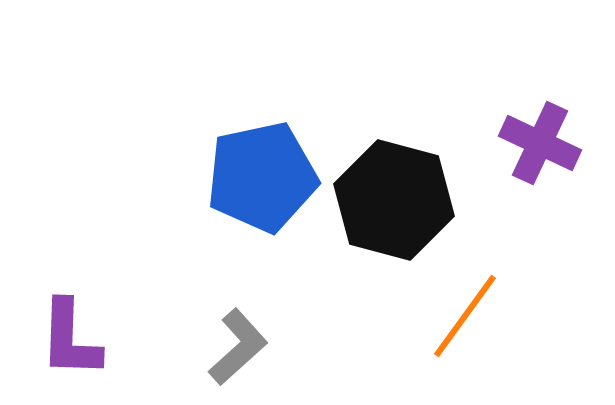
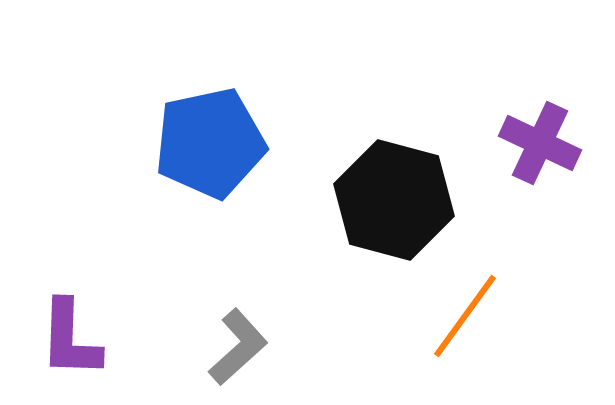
blue pentagon: moved 52 px left, 34 px up
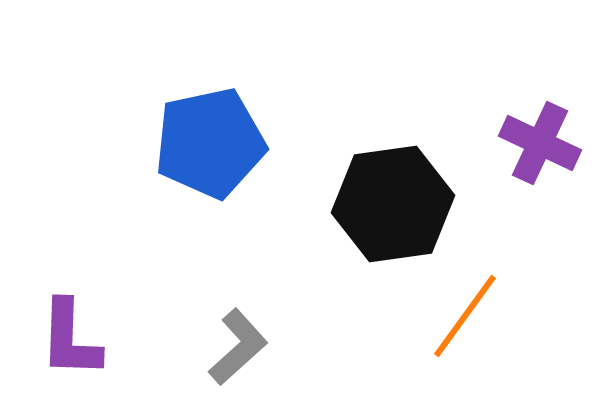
black hexagon: moved 1 px left, 4 px down; rotated 23 degrees counterclockwise
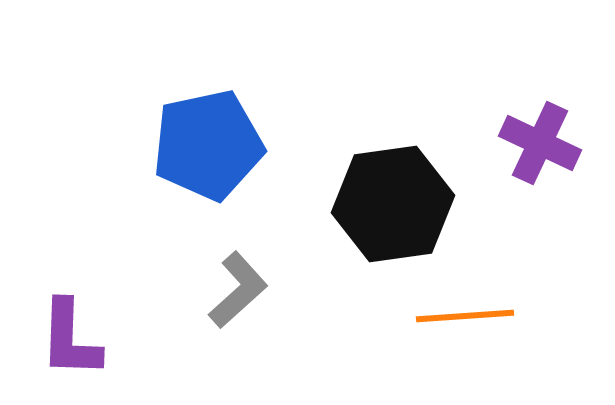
blue pentagon: moved 2 px left, 2 px down
orange line: rotated 50 degrees clockwise
gray L-shape: moved 57 px up
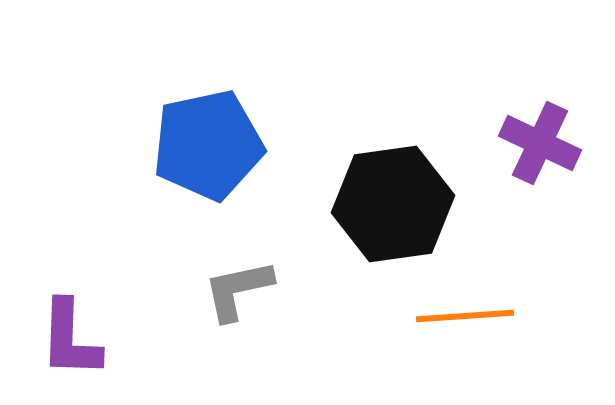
gray L-shape: rotated 150 degrees counterclockwise
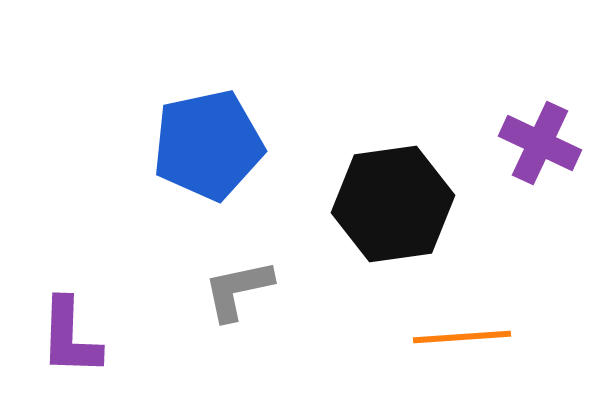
orange line: moved 3 px left, 21 px down
purple L-shape: moved 2 px up
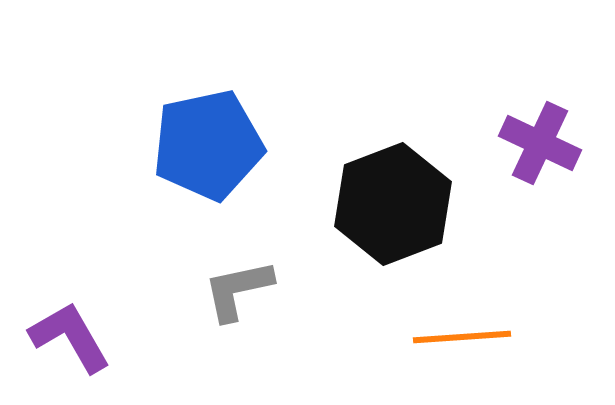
black hexagon: rotated 13 degrees counterclockwise
purple L-shape: rotated 148 degrees clockwise
